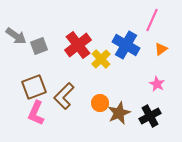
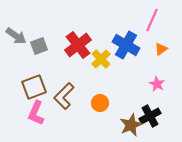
brown star: moved 12 px right, 12 px down
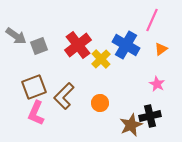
black cross: rotated 15 degrees clockwise
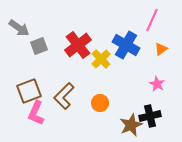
gray arrow: moved 3 px right, 8 px up
brown square: moved 5 px left, 4 px down
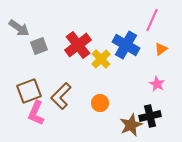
brown L-shape: moved 3 px left
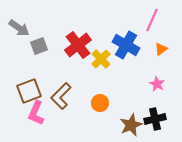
black cross: moved 5 px right, 3 px down
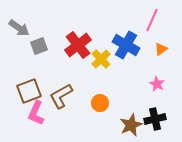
brown L-shape: rotated 16 degrees clockwise
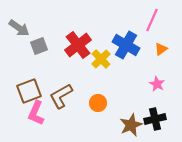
orange circle: moved 2 px left
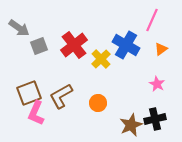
red cross: moved 4 px left
brown square: moved 2 px down
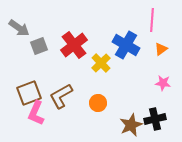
pink line: rotated 20 degrees counterclockwise
yellow cross: moved 4 px down
pink star: moved 6 px right, 1 px up; rotated 21 degrees counterclockwise
